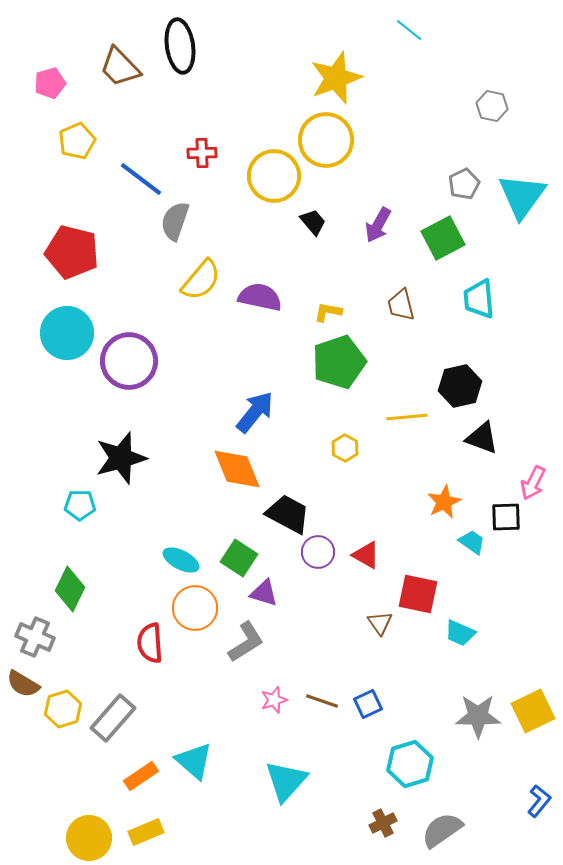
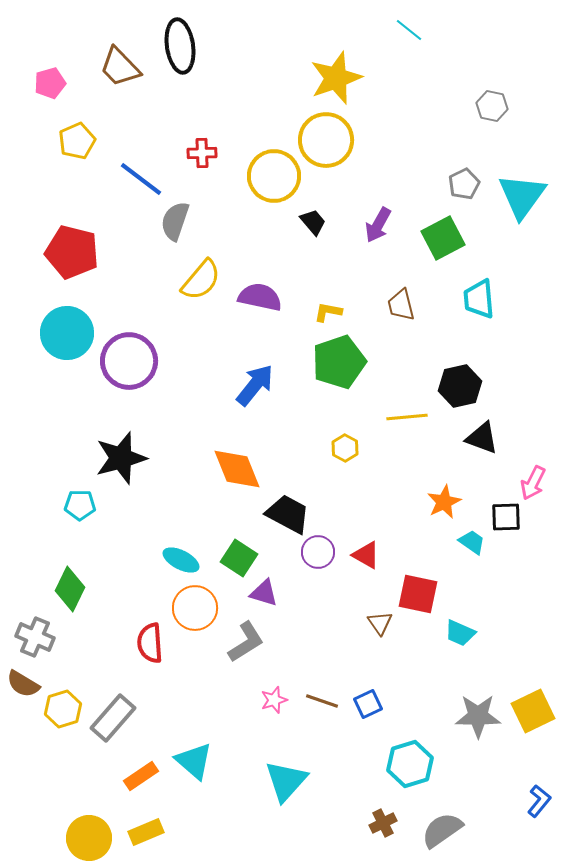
blue arrow at (255, 412): moved 27 px up
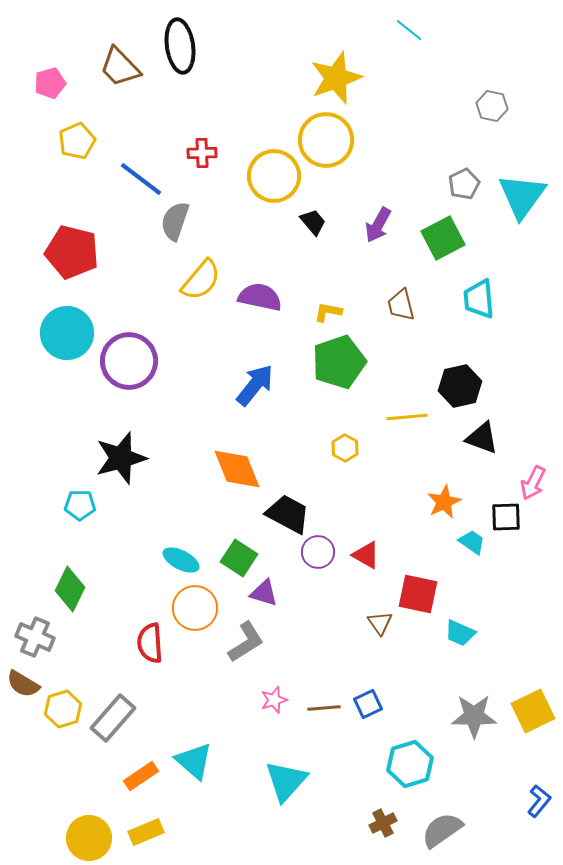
brown line at (322, 701): moved 2 px right, 7 px down; rotated 24 degrees counterclockwise
gray star at (478, 716): moved 4 px left
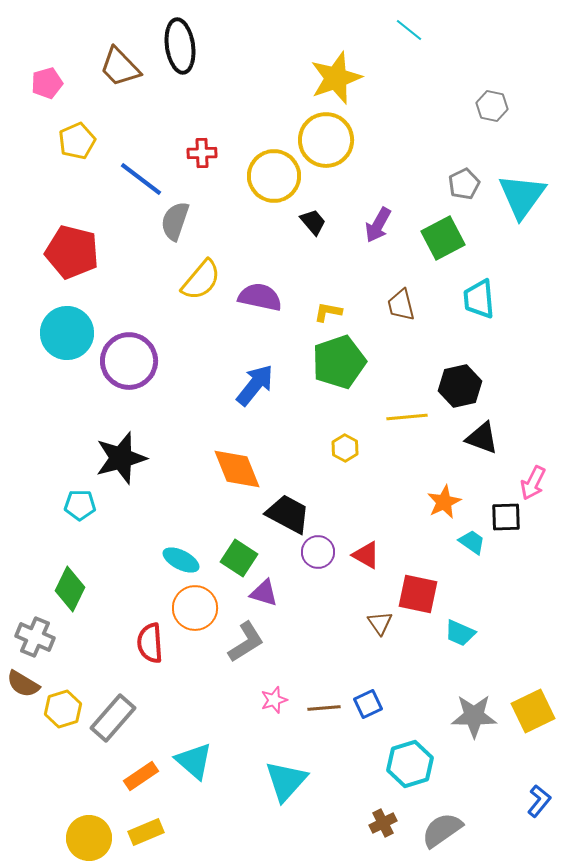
pink pentagon at (50, 83): moved 3 px left
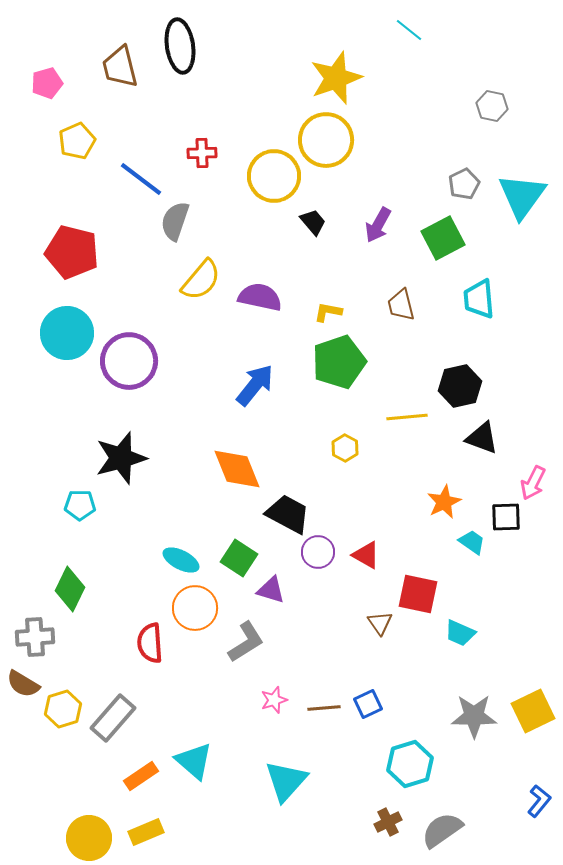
brown trapezoid at (120, 67): rotated 30 degrees clockwise
purple triangle at (264, 593): moved 7 px right, 3 px up
gray cross at (35, 637): rotated 27 degrees counterclockwise
brown cross at (383, 823): moved 5 px right, 1 px up
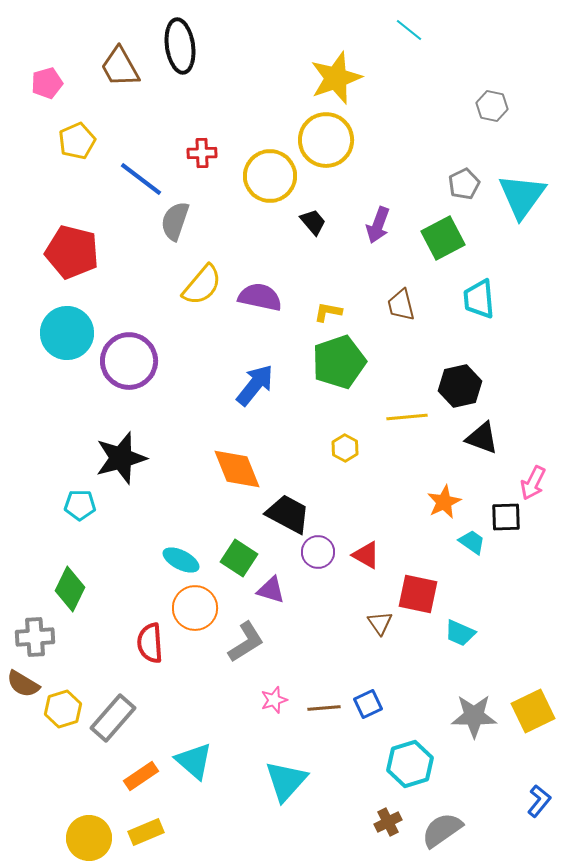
brown trapezoid at (120, 67): rotated 15 degrees counterclockwise
yellow circle at (274, 176): moved 4 px left
purple arrow at (378, 225): rotated 9 degrees counterclockwise
yellow semicircle at (201, 280): moved 1 px right, 5 px down
